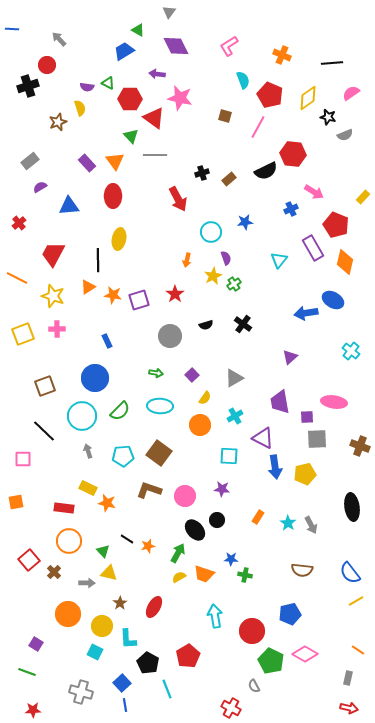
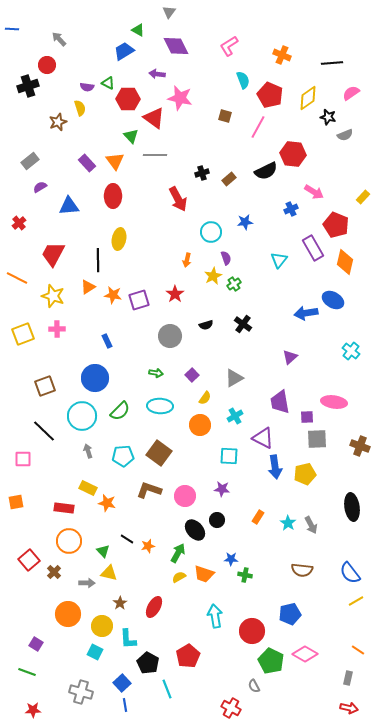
red hexagon at (130, 99): moved 2 px left
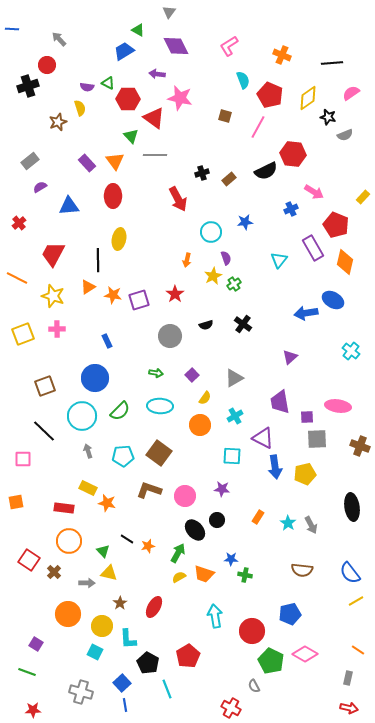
pink ellipse at (334, 402): moved 4 px right, 4 px down
cyan square at (229, 456): moved 3 px right
red square at (29, 560): rotated 15 degrees counterclockwise
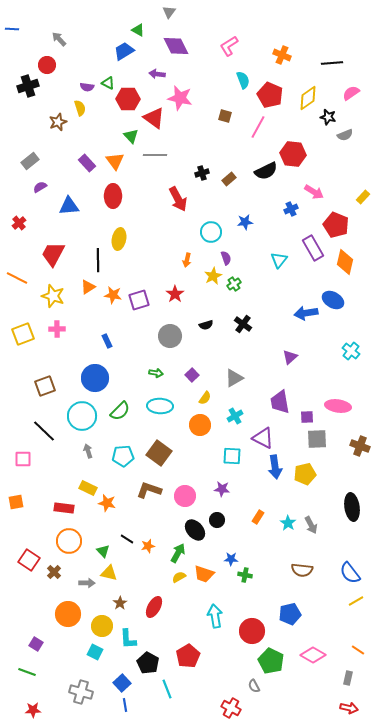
pink diamond at (305, 654): moved 8 px right, 1 px down
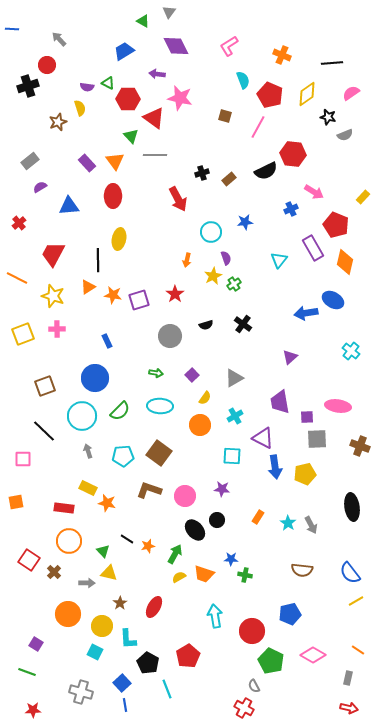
green triangle at (138, 30): moved 5 px right, 9 px up
yellow diamond at (308, 98): moved 1 px left, 4 px up
green arrow at (178, 553): moved 3 px left, 1 px down
red cross at (231, 708): moved 13 px right
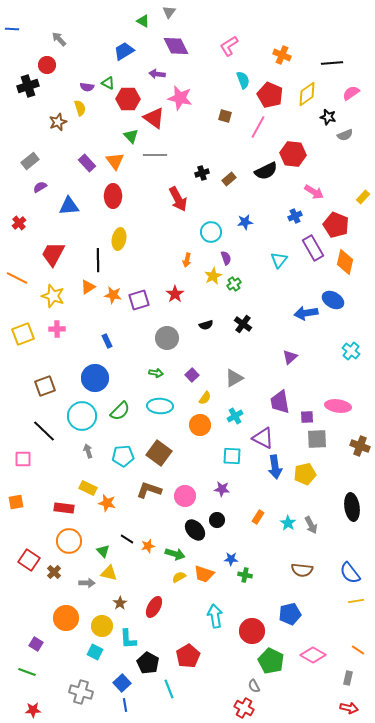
blue cross at (291, 209): moved 4 px right, 7 px down
gray circle at (170, 336): moved 3 px left, 2 px down
green arrow at (175, 554): rotated 78 degrees clockwise
yellow line at (356, 601): rotated 21 degrees clockwise
orange circle at (68, 614): moved 2 px left, 4 px down
cyan line at (167, 689): moved 2 px right
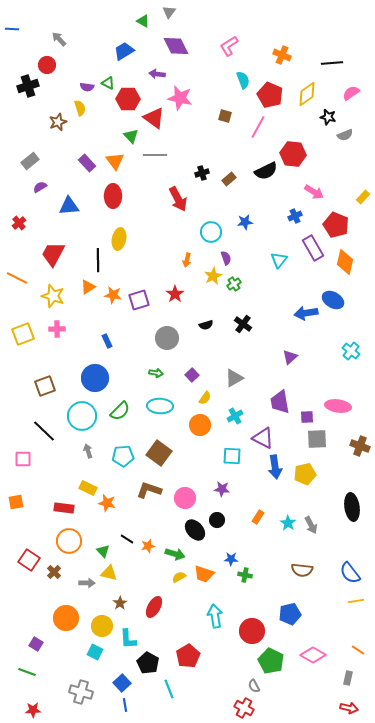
pink circle at (185, 496): moved 2 px down
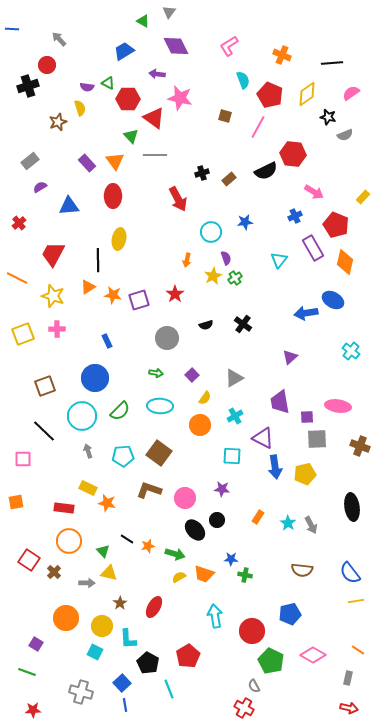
green cross at (234, 284): moved 1 px right, 6 px up
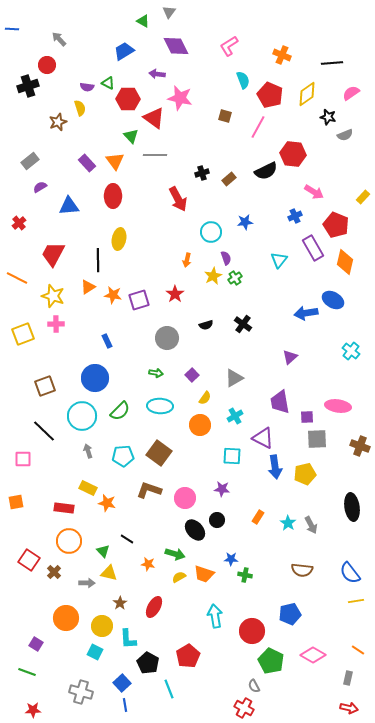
pink cross at (57, 329): moved 1 px left, 5 px up
orange star at (148, 546): moved 18 px down; rotated 24 degrees clockwise
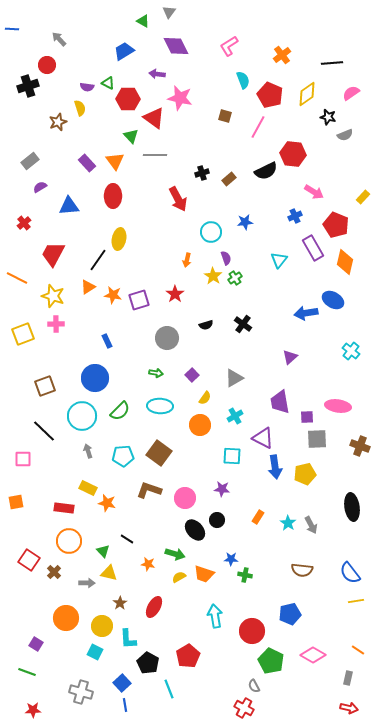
orange cross at (282, 55): rotated 30 degrees clockwise
red cross at (19, 223): moved 5 px right
black line at (98, 260): rotated 35 degrees clockwise
yellow star at (213, 276): rotated 12 degrees counterclockwise
